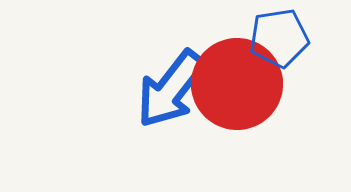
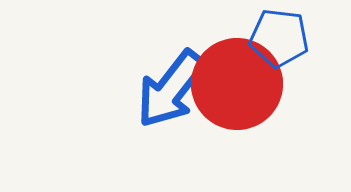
blue pentagon: rotated 16 degrees clockwise
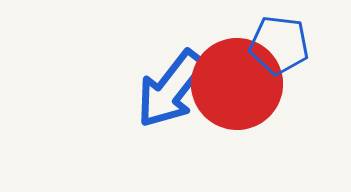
blue pentagon: moved 7 px down
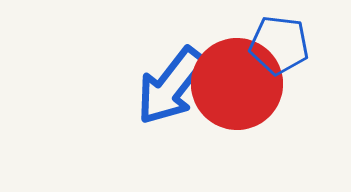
blue arrow: moved 3 px up
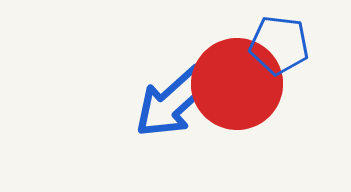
blue arrow: moved 2 px right, 16 px down; rotated 10 degrees clockwise
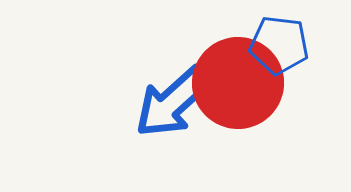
red circle: moved 1 px right, 1 px up
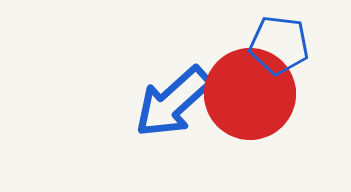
red circle: moved 12 px right, 11 px down
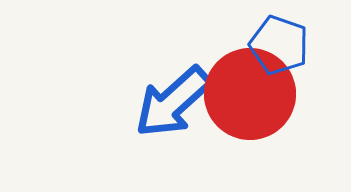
blue pentagon: rotated 12 degrees clockwise
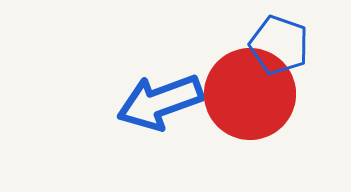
blue arrow: moved 13 px left; rotated 22 degrees clockwise
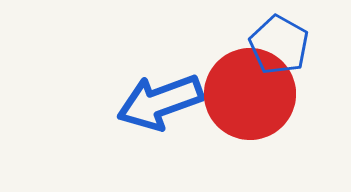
blue pentagon: rotated 10 degrees clockwise
